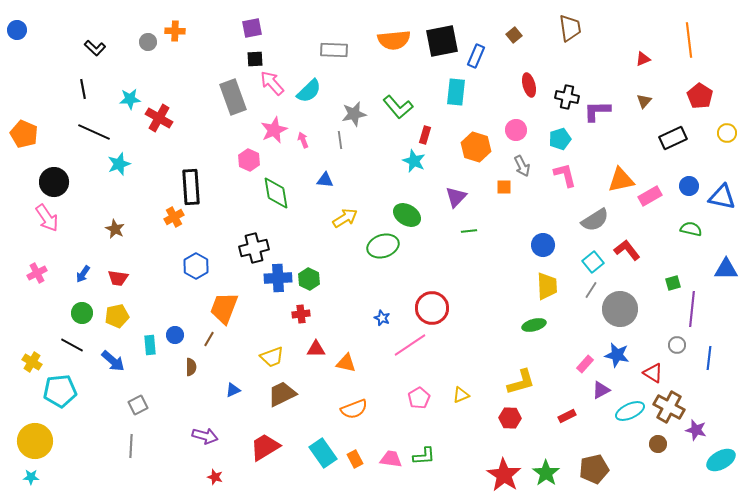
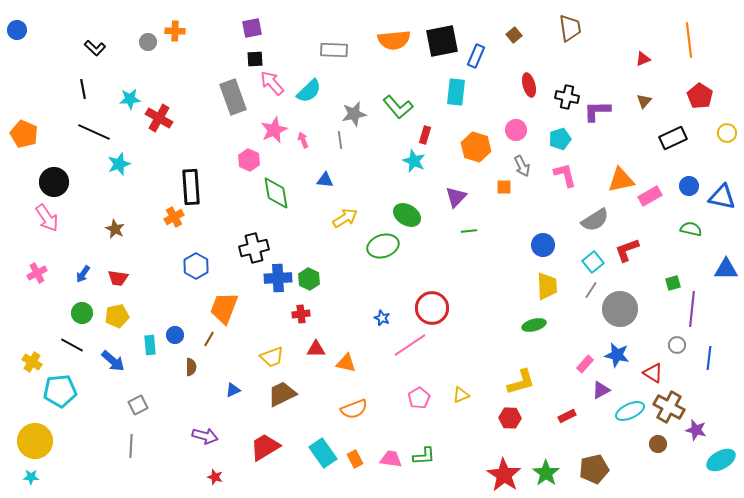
red L-shape at (627, 250): rotated 72 degrees counterclockwise
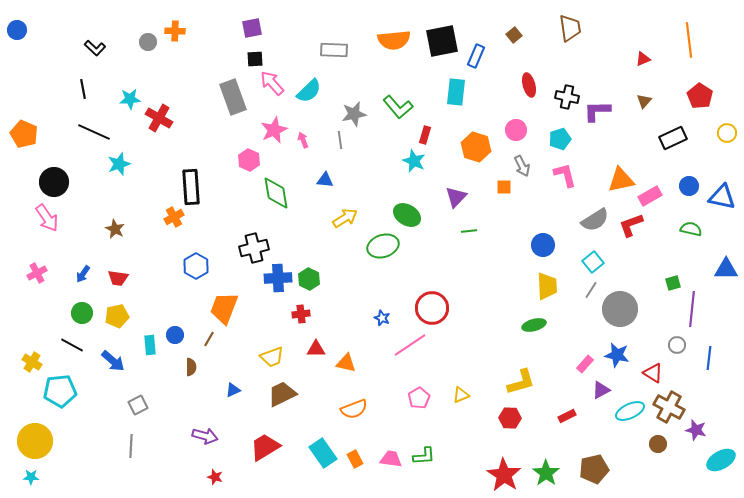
red L-shape at (627, 250): moved 4 px right, 25 px up
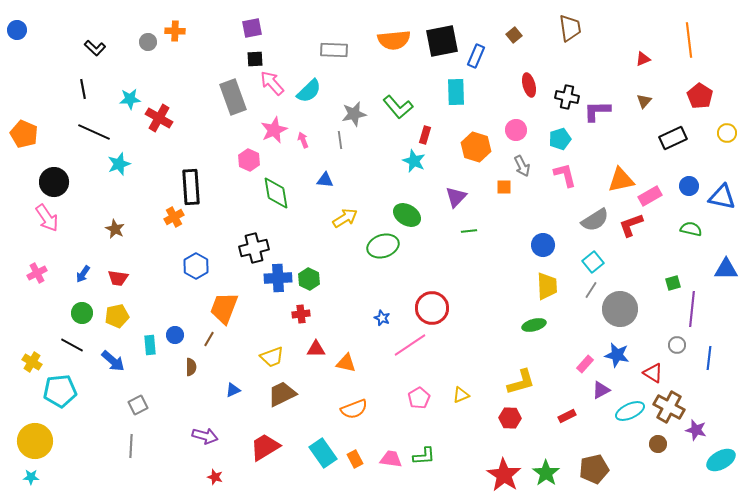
cyan rectangle at (456, 92): rotated 8 degrees counterclockwise
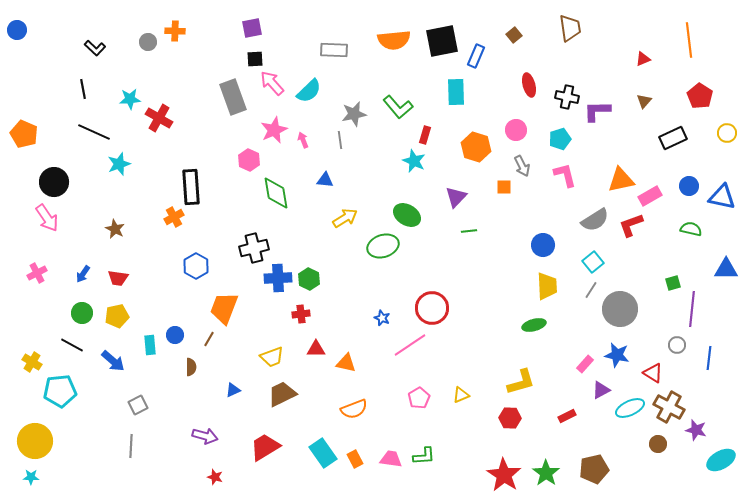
cyan ellipse at (630, 411): moved 3 px up
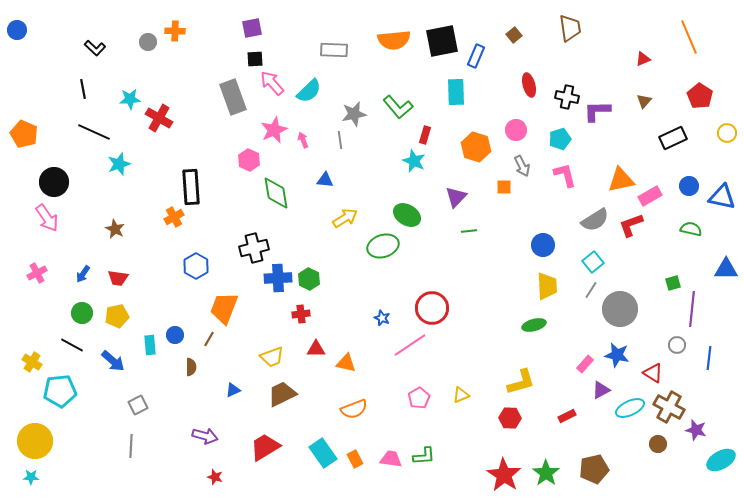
orange line at (689, 40): moved 3 px up; rotated 16 degrees counterclockwise
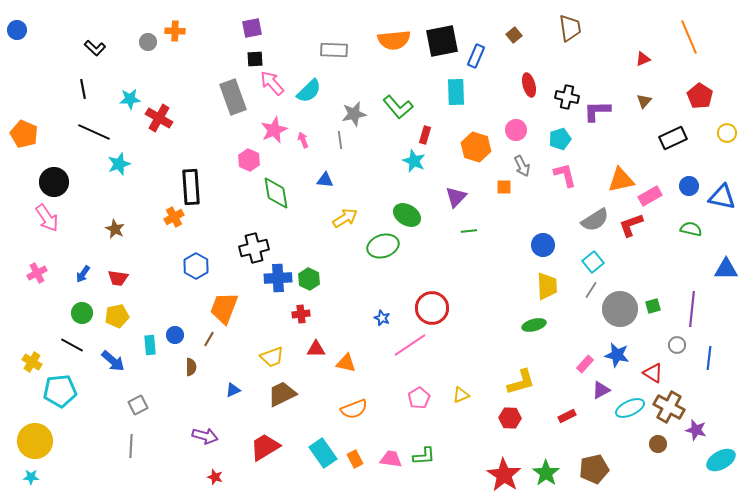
green square at (673, 283): moved 20 px left, 23 px down
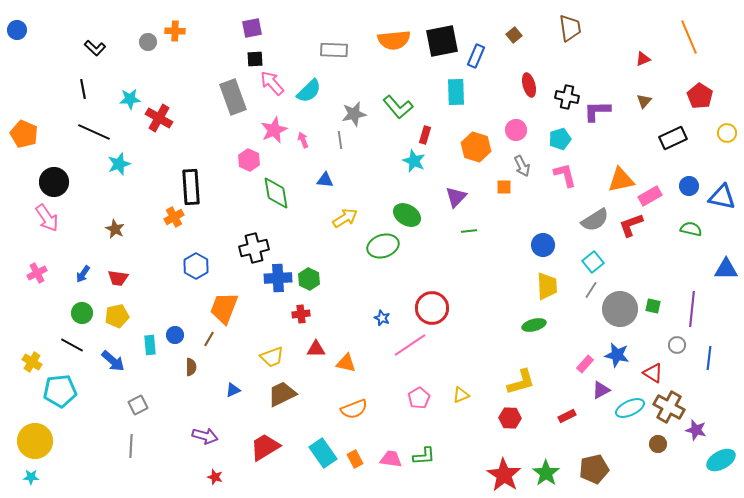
green square at (653, 306): rotated 28 degrees clockwise
